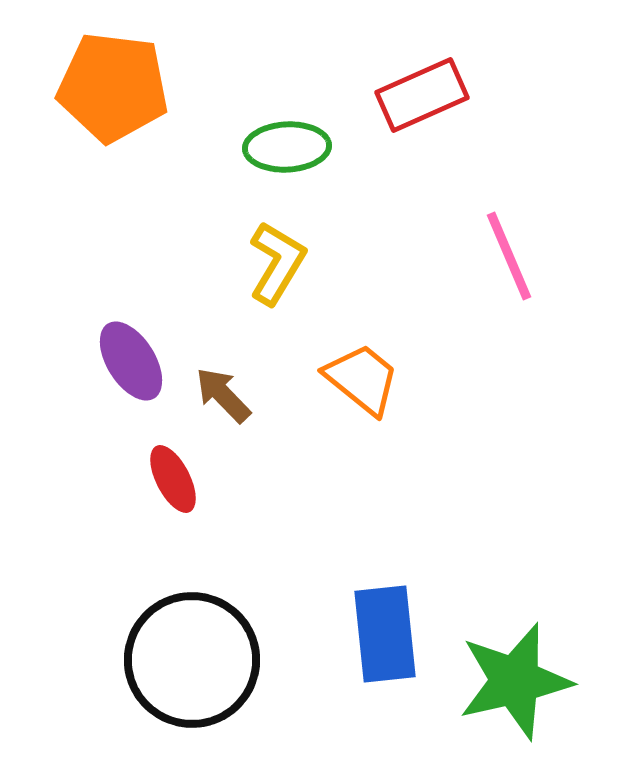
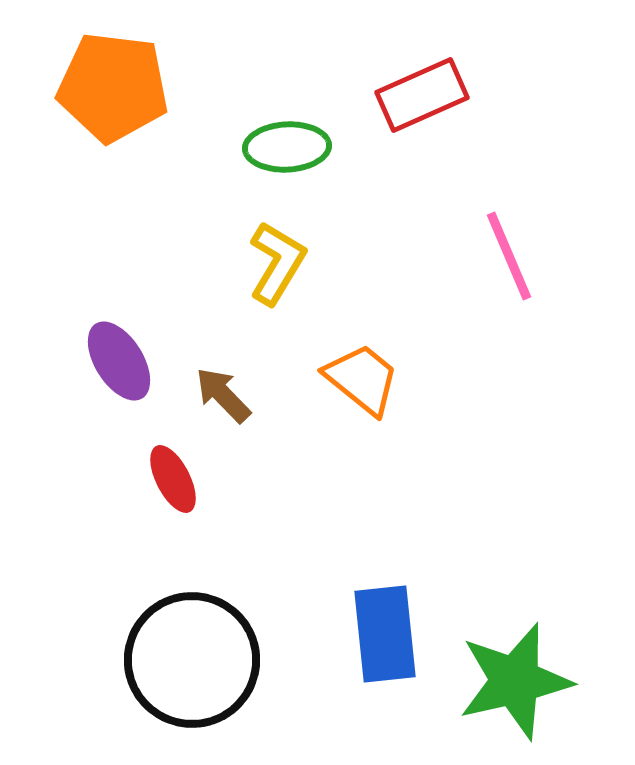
purple ellipse: moved 12 px left
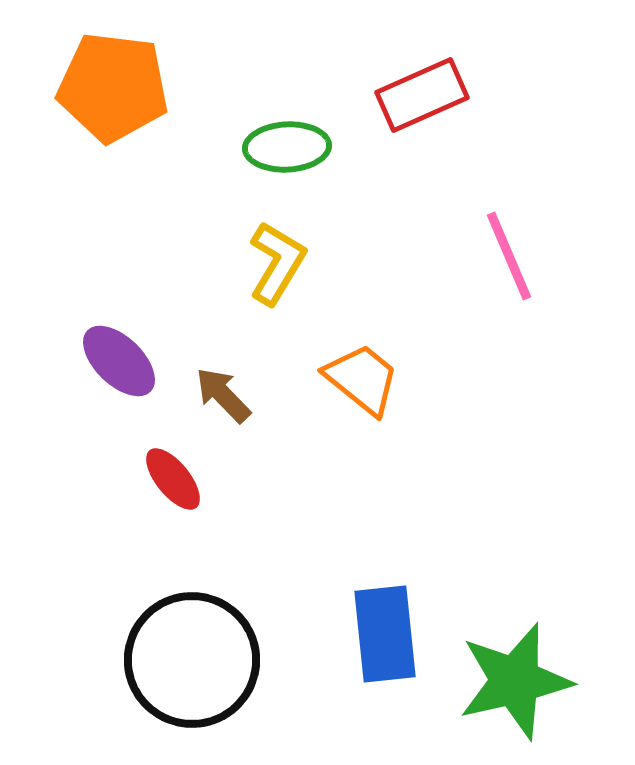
purple ellipse: rotated 14 degrees counterclockwise
red ellipse: rotated 12 degrees counterclockwise
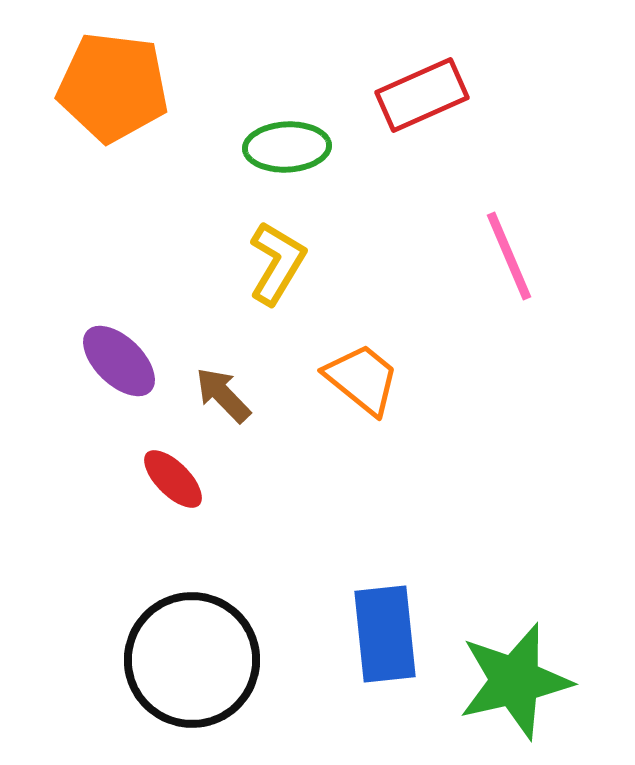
red ellipse: rotated 6 degrees counterclockwise
